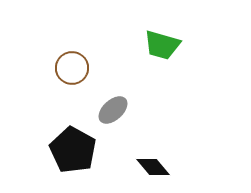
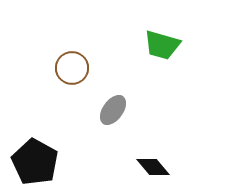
gray ellipse: rotated 12 degrees counterclockwise
black pentagon: moved 38 px left, 12 px down
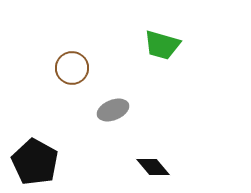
gray ellipse: rotated 32 degrees clockwise
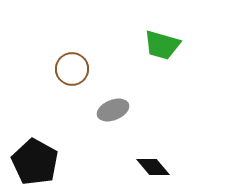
brown circle: moved 1 px down
